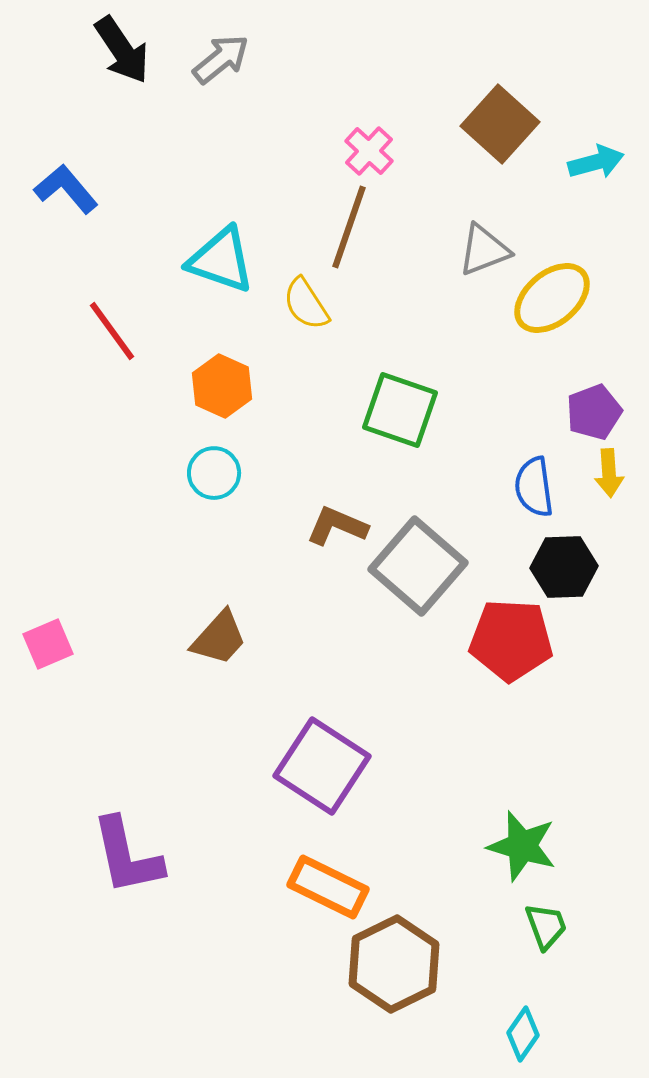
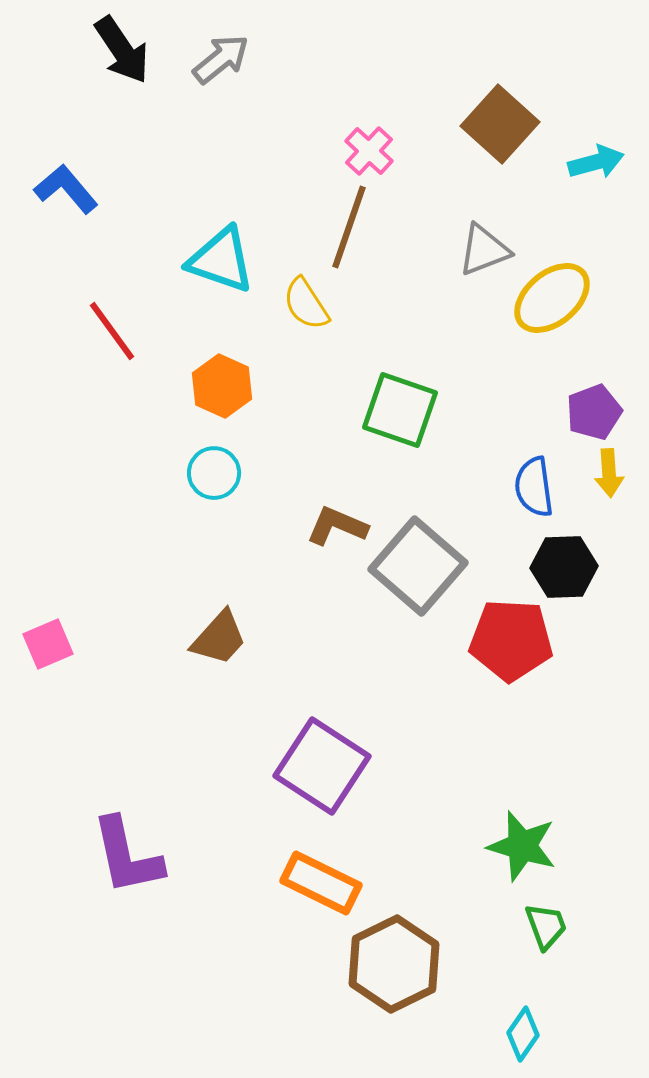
orange rectangle: moved 7 px left, 4 px up
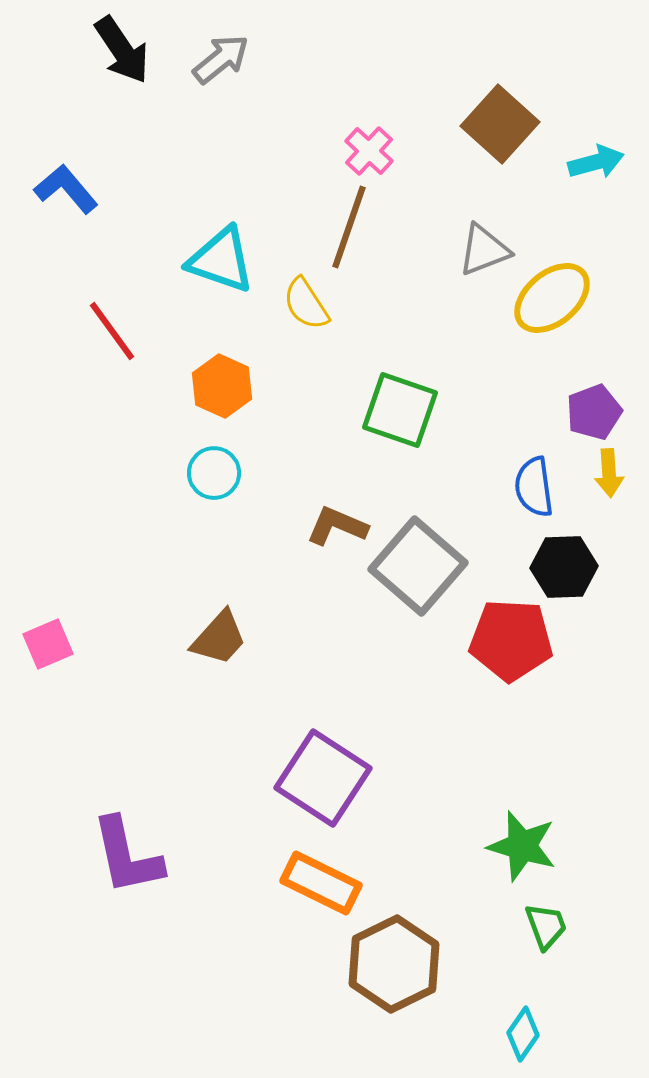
purple square: moved 1 px right, 12 px down
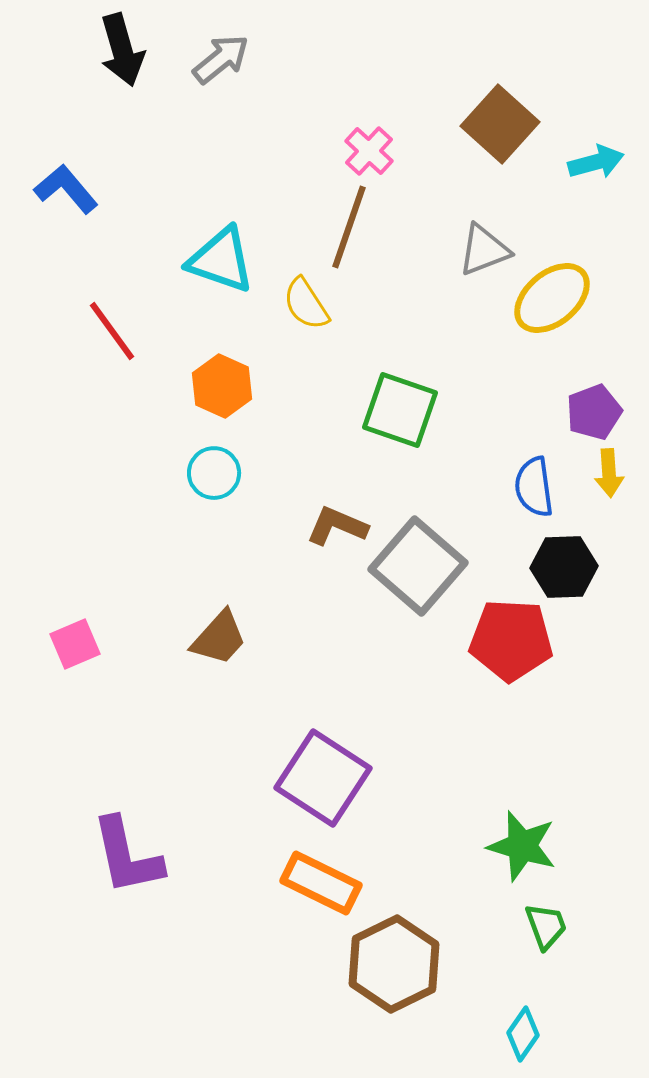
black arrow: rotated 18 degrees clockwise
pink square: moved 27 px right
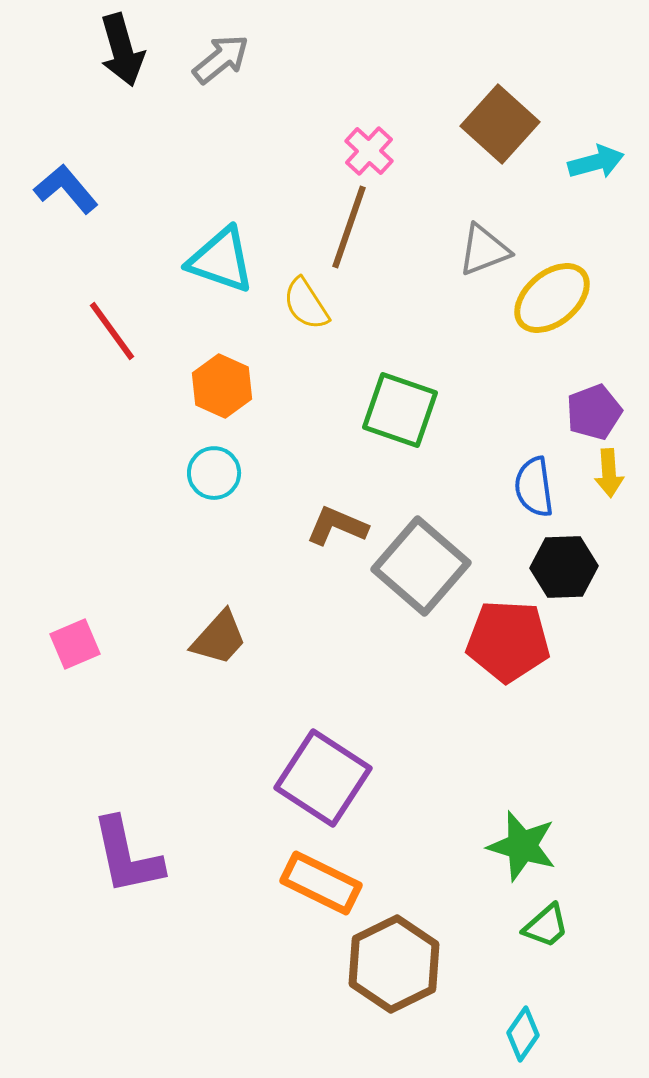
gray square: moved 3 px right
red pentagon: moved 3 px left, 1 px down
green trapezoid: rotated 69 degrees clockwise
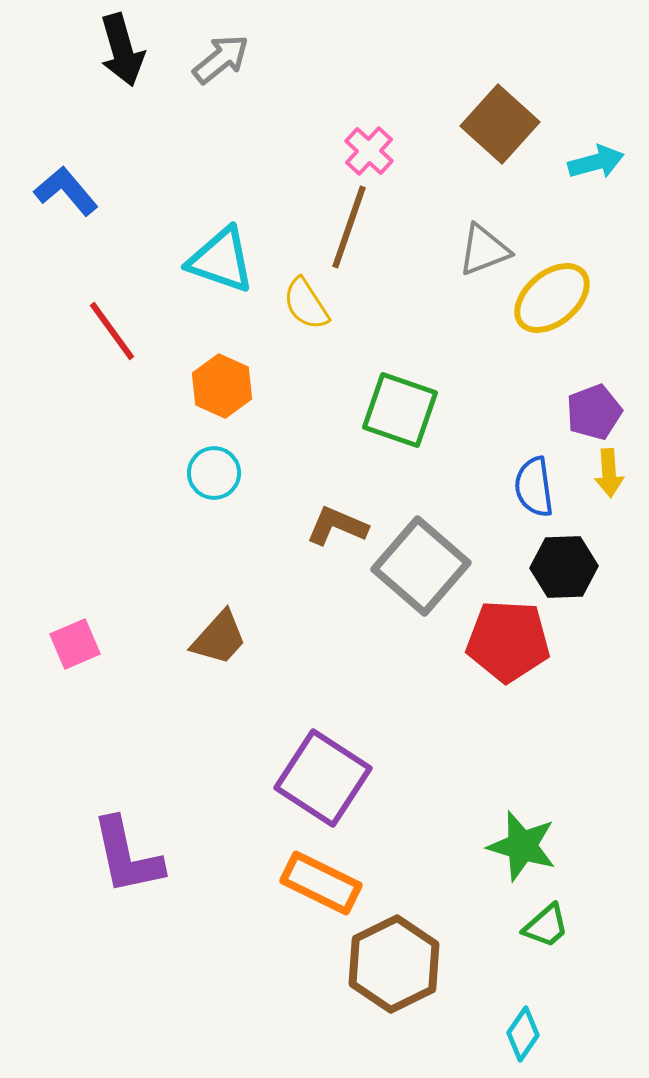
blue L-shape: moved 2 px down
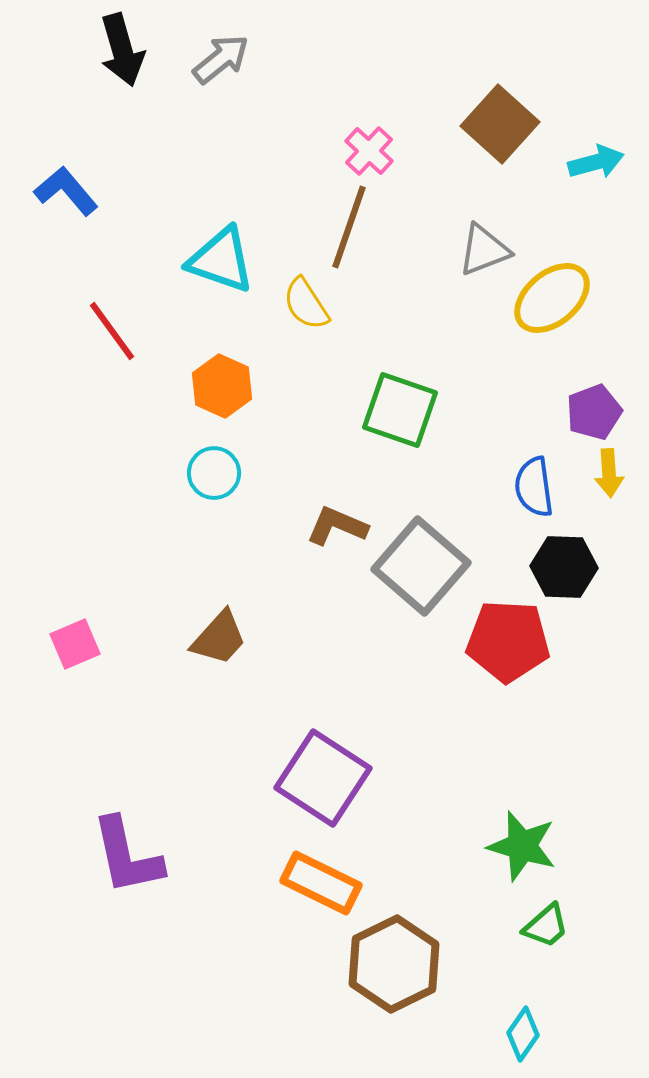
black hexagon: rotated 4 degrees clockwise
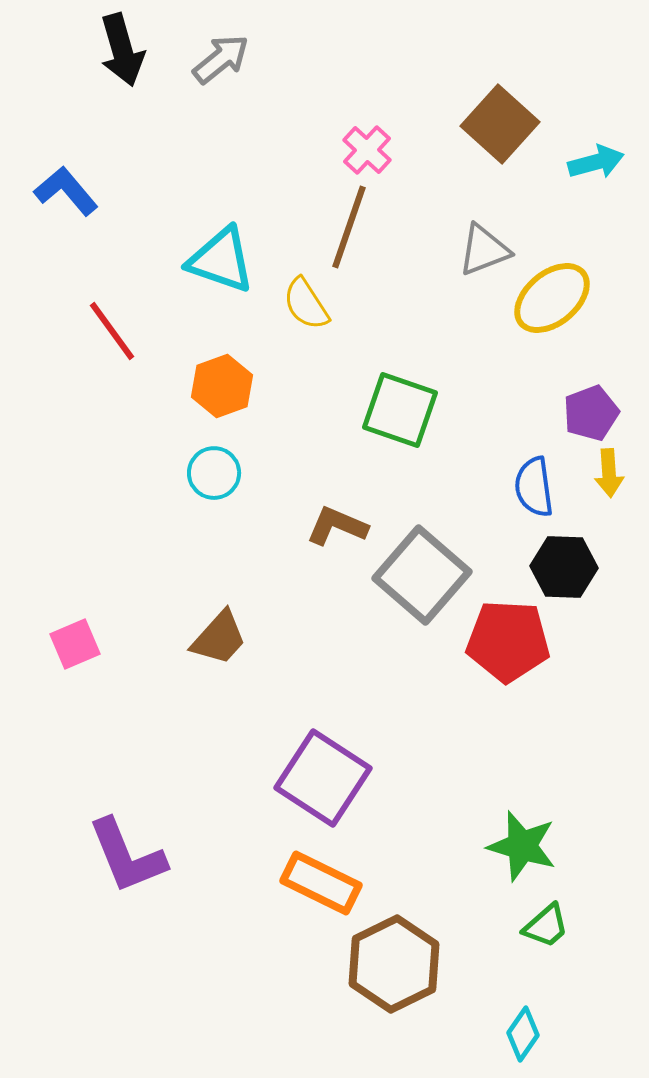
pink cross: moved 2 px left, 1 px up
orange hexagon: rotated 16 degrees clockwise
purple pentagon: moved 3 px left, 1 px down
gray square: moved 1 px right, 9 px down
purple L-shape: rotated 10 degrees counterclockwise
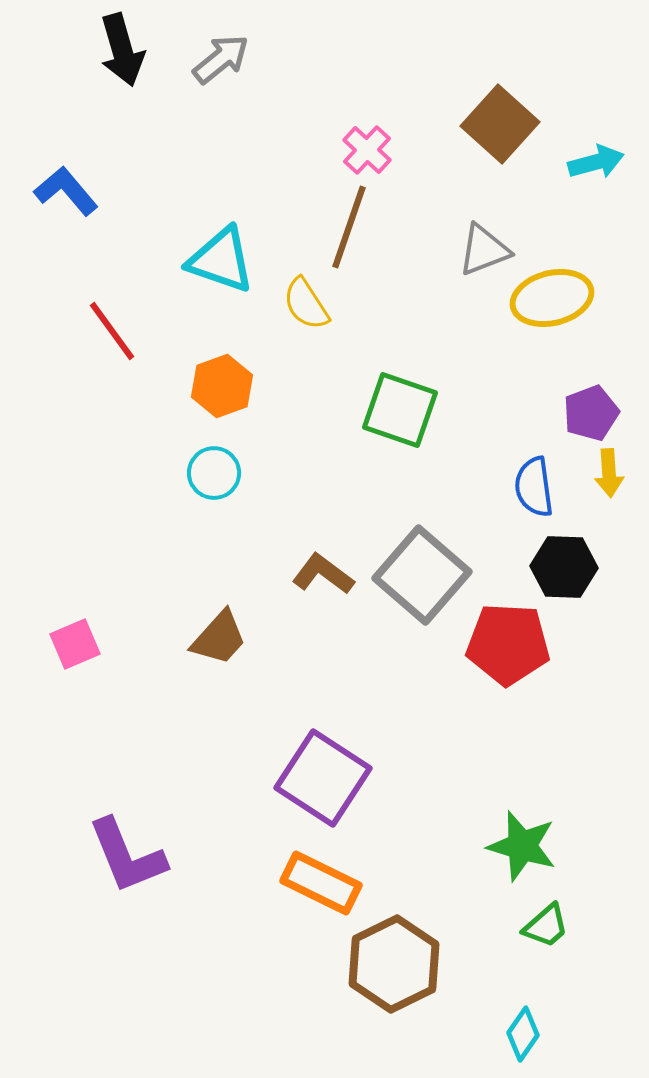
yellow ellipse: rotated 26 degrees clockwise
brown L-shape: moved 14 px left, 48 px down; rotated 14 degrees clockwise
red pentagon: moved 3 px down
